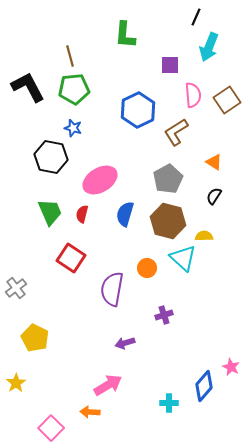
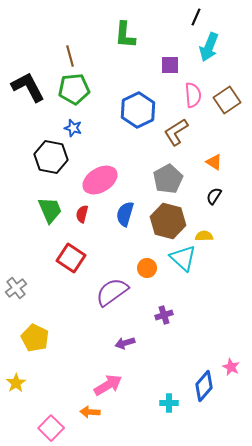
green trapezoid: moved 2 px up
purple semicircle: moved 3 px down; rotated 44 degrees clockwise
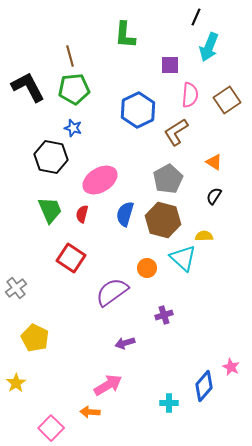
pink semicircle: moved 3 px left; rotated 10 degrees clockwise
brown hexagon: moved 5 px left, 1 px up
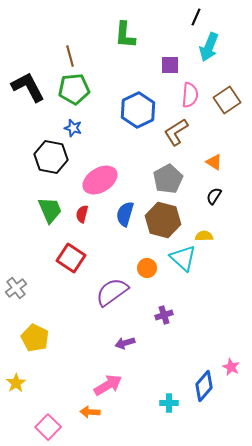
pink square: moved 3 px left, 1 px up
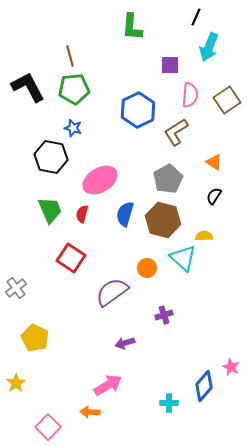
green L-shape: moved 7 px right, 8 px up
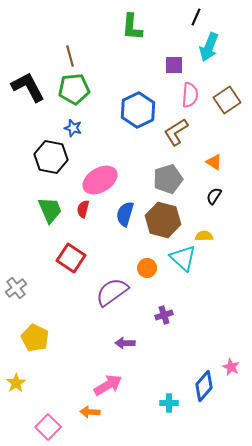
purple square: moved 4 px right
gray pentagon: rotated 12 degrees clockwise
red semicircle: moved 1 px right, 5 px up
purple arrow: rotated 18 degrees clockwise
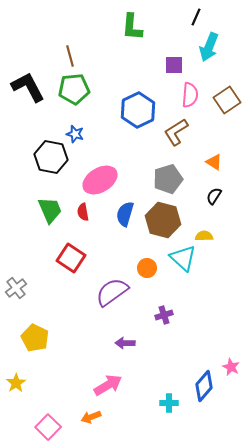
blue star: moved 2 px right, 6 px down
red semicircle: moved 3 px down; rotated 24 degrees counterclockwise
orange arrow: moved 1 px right, 5 px down; rotated 24 degrees counterclockwise
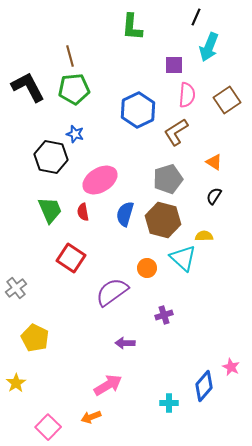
pink semicircle: moved 3 px left
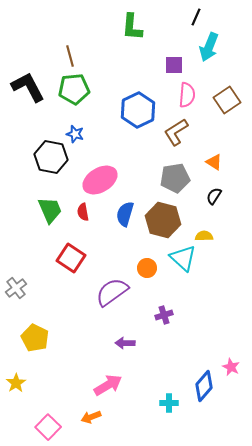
gray pentagon: moved 7 px right, 1 px up; rotated 8 degrees clockwise
